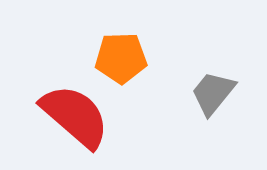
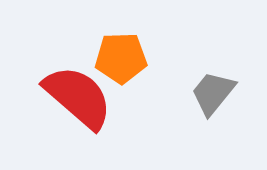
red semicircle: moved 3 px right, 19 px up
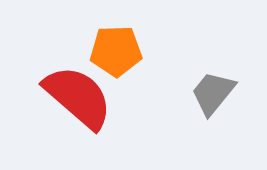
orange pentagon: moved 5 px left, 7 px up
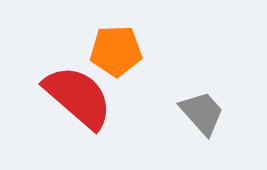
gray trapezoid: moved 11 px left, 20 px down; rotated 99 degrees clockwise
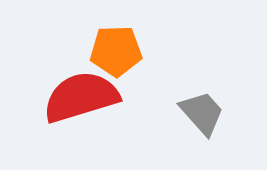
red semicircle: moved 3 px right; rotated 58 degrees counterclockwise
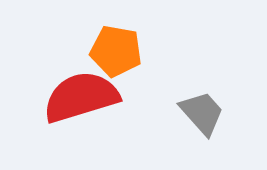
orange pentagon: rotated 12 degrees clockwise
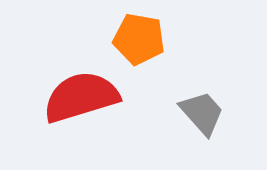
orange pentagon: moved 23 px right, 12 px up
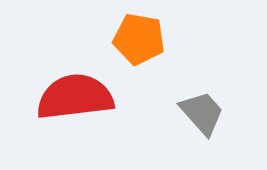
red semicircle: moved 6 px left; rotated 10 degrees clockwise
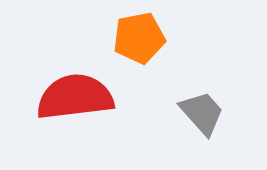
orange pentagon: moved 1 px up; rotated 21 degrees counterclockwise
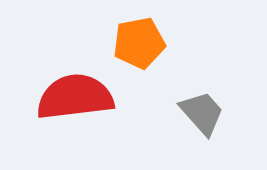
orange pentagon: moved 5 px down
